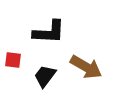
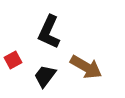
black L-shape: rotated 112 degrees clockwise
red square: rotated 36 degrees counterclockwise
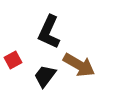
brown arrow: moved 7 px left, 2 px up
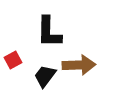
black L-shape: rotated 24 degrees counterclockwise
brown arrow: rotated 32 degrees counterclockwise
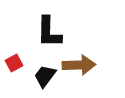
red square: moved 1 px right, 3 px down
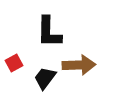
black trapezoid: moved 2 px down
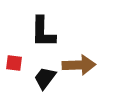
black L-shape: moved 6 px left
red square: rotated 36 degrees clockwise
